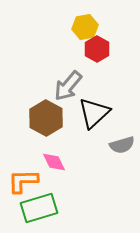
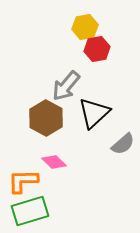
red hexagon: rotated 20 degrees clockwise
gray arrow: moved 2 px left
gray semicircle: moved 1 px right, 1 px up; rotated 25 degrees counterclockwise
pink diamond: rotated 20 degrees counterclockwise
green rectangle: moved 9 px left, 3 px down
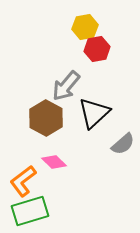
orange L-shape: rotated 36 degrees counterclockwise
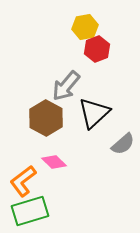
red hexagon: rotated 10 degrees counterclockwise
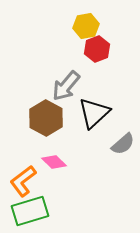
yellow hexagon: moved 1 px right, 1 px up
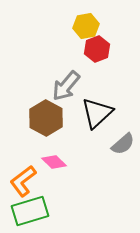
black triangle: moved 3 px right
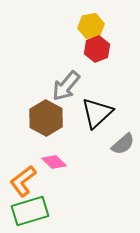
yellow hexagon: moved 5 px right
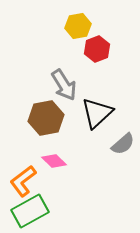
yellow hexagon: moved 13 px left
gray arrow: moved 2 px left, 1 px up; rotated 72 degrees counterclockwise
brown hexagon: rotated 20 degrees clockwise
pink diamond: moved 1 px up
green rectangle: rotated 12 degrees counterclockwise
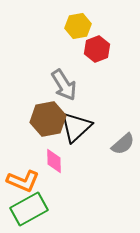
black triangle: moved 21 px left, 14 px down
brown hexagon: moved 2 px right, 1 px down
pink diamond: rotated 45 degrees clockwise
orange L-shape: rotated 120 degrees counterclockwise
green rectangle: moved 1 px left, 2 px up
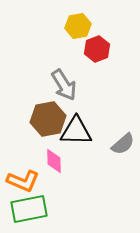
black triangle: moved 4 px down; rotated 44 degrees clockwise
green rectangle: rotated 18 degrees clockwise
